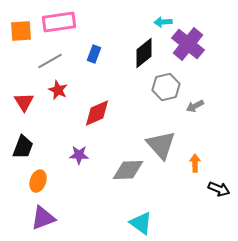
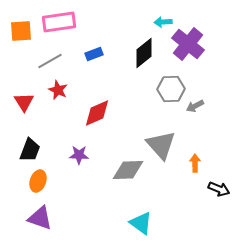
blue rectangle: rotated 48 degrees clockwise
gray hexagon: moved 5 px right, 2 px down; rotated 12 degrees clockwise
black trapezoid: moved 7 px right, 3 px down
purple triangle: moved 3 px left; rotated 40 degrees clockwise
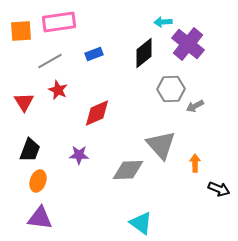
purple triangle: rotated 12 degrees counterclockwise
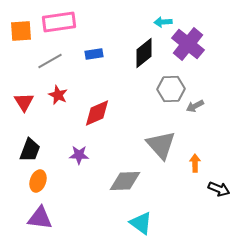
blue rectangle: rotated 12 degrees clockwise
red star: moved 5 px down
gray diamond: moved 3 px left, 11 px down
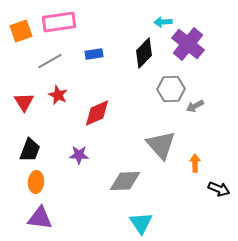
orange square: rotated 15 degrees counterclockwise
black diamond: rotated 8 degrees counterclockwise
orange ellipse: moved 2 px left, 1 px down; rotated 15 degrees counterclockwise
cyan triangle: rotated 20 degrees clockwise
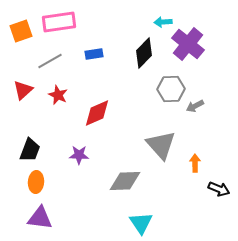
red triangle: moved 1 px left, 12 px up; rotated 20 degrees clockwise
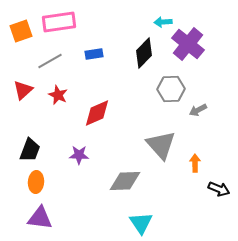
gray arrow: moved 3 px right, 4 px down
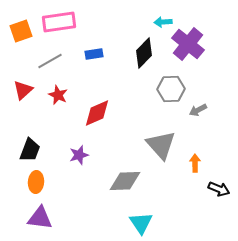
purple star: rotated 18 degrees counterclockwise
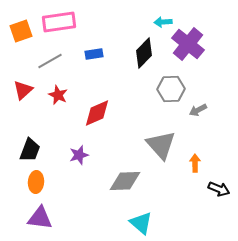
cyan triangle: rotated 15 degrees counterclockwise
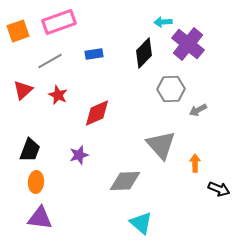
pink rectangle: rotated 12 degrees counterclockwise
orange square: moved 3 px left
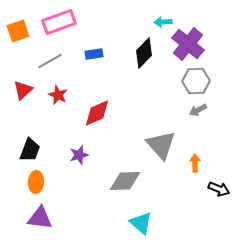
gray hexagon: moved 25 px right, 8 px up
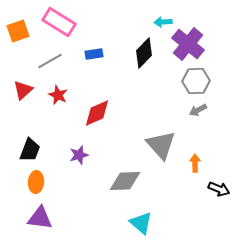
pink rectangle: rotated 52 degrees clockwise
